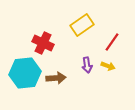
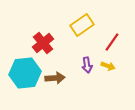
red cross: rotated 25 degrees clockwise
brown arrow: moved 1 px left
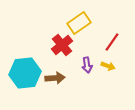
yellow rectangle: moved 3 px left, 2 px up
red cross: moved 19 px right, 2 px down
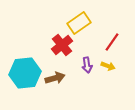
brown arrow: rotated 12 degrees counterclockwise
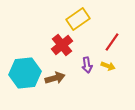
yellow rectangle: moved 1 px left, 4 px up
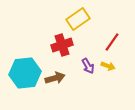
red cross: rotated 20 degrees clockwise
purple arrow: moved 1 px right, 1 px down; rotated 21 degrees counterclockwise
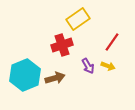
cyan hexagon: moved 2 px down; rotated 16 degrees counterclockwise
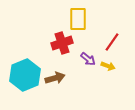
yellow rectangle: rotated 55 degrees counterclockwise
red cross: moved 2 px up
purple arrow: moved 7 px up; rotated 21 degrees counterclockwise
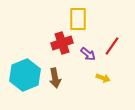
red line: moved 4 px down
purple arrow: moved 5 px up
yellow arrow: moved 5 px left, 12 px down
brown arrow: rotated 96 degrees clockwise
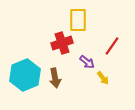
yellow rectangle: moved 1 px down
purple arrow: moved 1 px left, 8 px down
yellow arrow: rotated 32 degrees clockwise
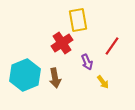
yellow rectangle: rotated 10 degrees counterclockwise
red cross: rotated 15 degrees counterclockwise
purple arrow: rotated 28 degrees clockwise
yellow arrow: moved 4 px down
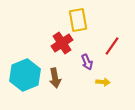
yellow arrow: rotated 48 degrees counterclockwise
